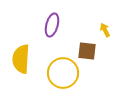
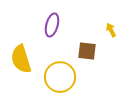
yellow arrow: moved 6 px right
yellow semicircle: rotated 20 degrees counterclockwise
yellow circle: moved 3 px left, 4 px down
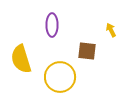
purple ellipse: rotated 15 degrees counterclockwise
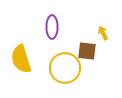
purple ellipse: moved 2 px down
yellow arrow: moved 8 px left, 3 px down
yellow circle: moved 5 px right, 9 px up
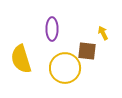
purple ellipse: moved 2 px down
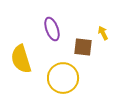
purple ellipse: rotated 20 degrees counterclockwise
brown square: moved 4 px left, 4 px up
yellow circle: moved 2 px left, 10 px down
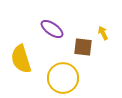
purple ellipse: rotated 35 degrees counterclockwise
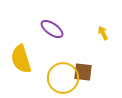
brown square: moved 25 px down
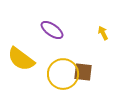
purple ellipse: moved 1 px down
yellow semicircle: rotated 36 degrees counterclockwise
yellow circle: moved 4 px up
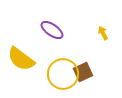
brown square: rotated 30 degrees counterclockwise
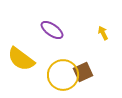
yellow circle: moved 1 px down
